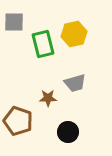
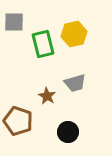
brown star: moved 1 px left, 2 px up; rotated 30 degrees clockwise
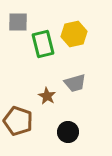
gray square: moved 4 px right
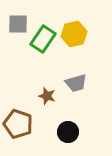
gray square: moved 2 px down
green rectangle: moved 5 px up; rotated 48 degrees clockwise
gray trapezoid: moved 1 px right
brown star: rotated 12 degrees counterclockwise
brown pentagon: moved 3 px down
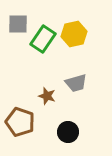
brown pentagon: moved 2 px right, 2 px up
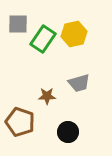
gray trapezoid: moved 3 px right
brown star: rotated 18 degrees counterclockwise
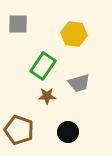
yellow hexagon: rotated 20 degrees clockwise
green rectangle: moved 27 px down
brown pentagon: moved 1 px left, 8 px down
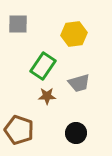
yellow hexagon: rotated 15 degrees counterclockwise
black circle: moved 8 px right, 1 px down
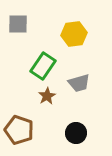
brown star: rotated 30 degrees counterclockwise
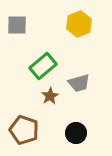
gray square: moved 1 px left, 1 px down
yellow hexagon: moved 5 px right, 10 px up; rotated 15 degrees counterclockwise
green rectangle: rotated 16 degrees clockwise
brown star: moved 3 px right
brown pentagon: moved 5 px right
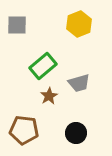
brown star: moved 1 px left
brown pentagon: rotated 12 degrees counterclockwise
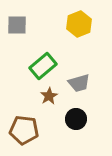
black circle: moved 14 px up
